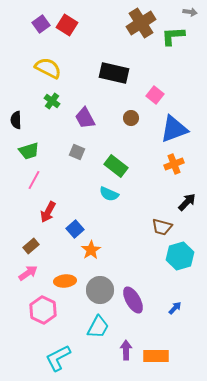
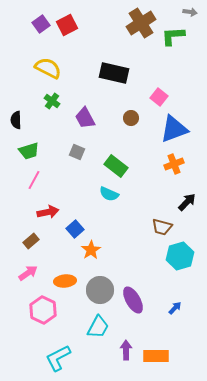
red square: rotated 30 degrees clockwise
pink square: moved 4 px right, 2 px down
red arrow: rotated 130 degrees counterclockwise
brown rectangle: moved 5 px up
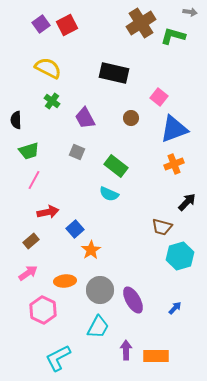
green L-shape: rotated 20 degrees clockwise
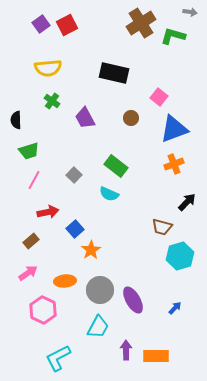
yellow semicircle: rotated 148 degrees clockwise
gray square: moved 3 px left, 23 px down; rotated 21 degrees clockwise
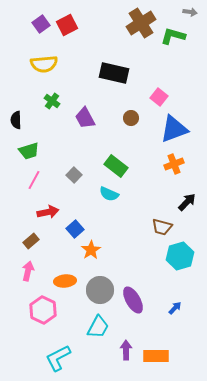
yellow semicircle: moved 4 px left, 4 px up
pink arrow: moved 2 px up; rotated 42 degrees counterclockwise
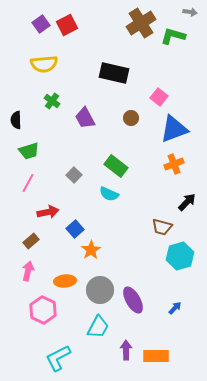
pink line: moved 6 px left, 3 px down
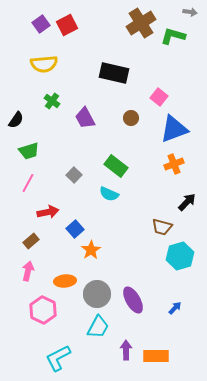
black semicircle: rotated 144 degrees counterclockwise
gray circle: moved 3 px left, 4 px down
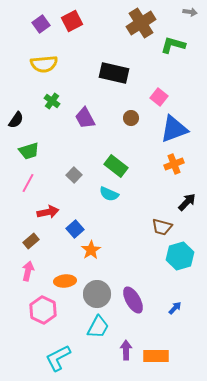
red square: moved 5 px right, 4 px up
green L-shape: moved 9 px down
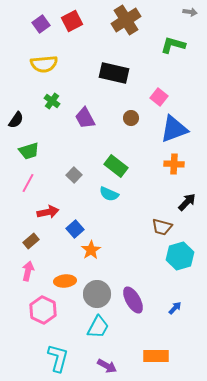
brown cross: moved 15 px left, 3 px up
orange cross: rotated 24 degrees clockwise
purple arrow: moved 19 px left, 16 px down; rotated 120 degrees clockwise
cyan L-shape: rotated 132 degrees clockwise
